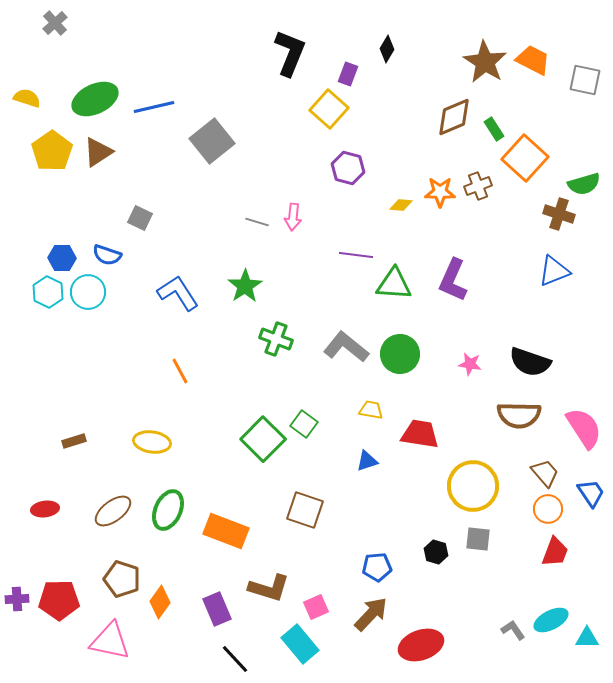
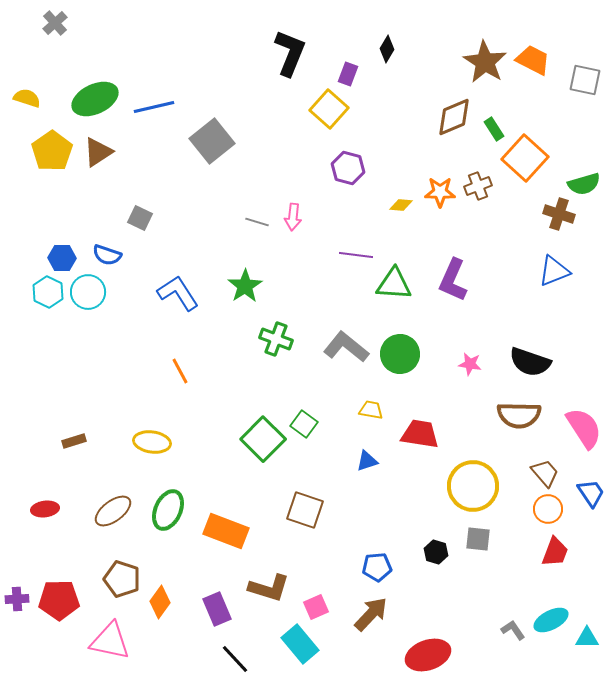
red ellipse at (421, 645): moved 7 px right, 10 px down
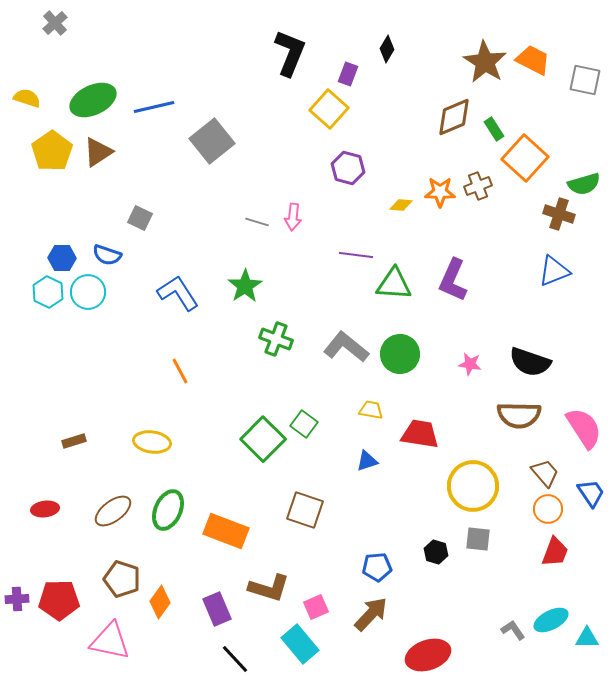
green ellipse at (95, 99): moved 2 px left, 1 px down
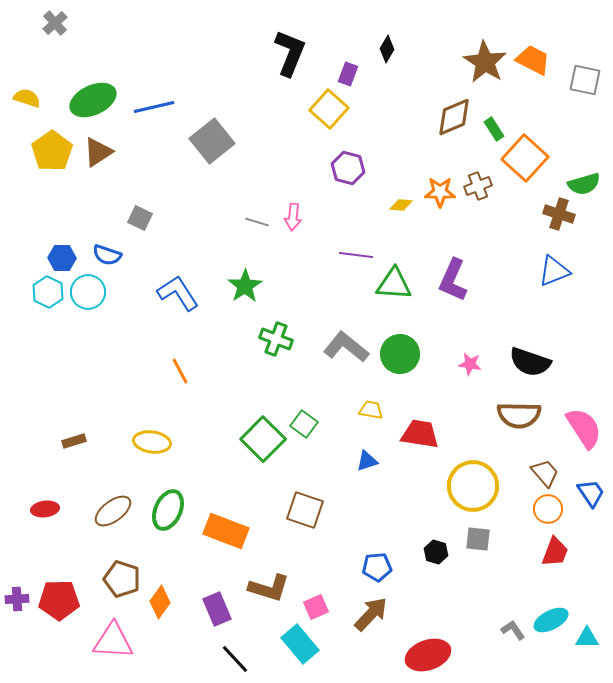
pink triangle at (110, 641): moved 3 px right; rotated 9 degrees counterclockwise
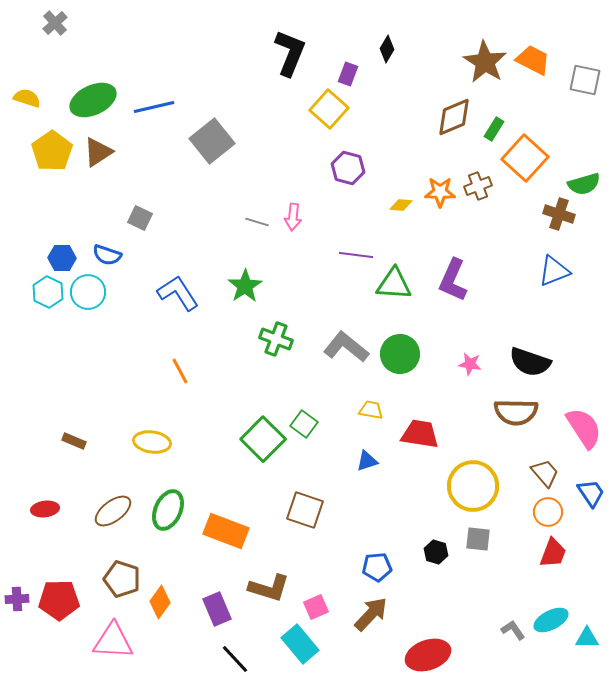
green rectangle at (494, 129): rotated 65 degrees clockwise
brown semicircle at (519, 415): moved 3 px left, 3 px up
brown rectangle at (74, 441): rotated 40 degrees clockwise
orange circle at (548, 509): moved 3 px down
red trapezoid at (555, 552): moved 2 px left, 1 px down
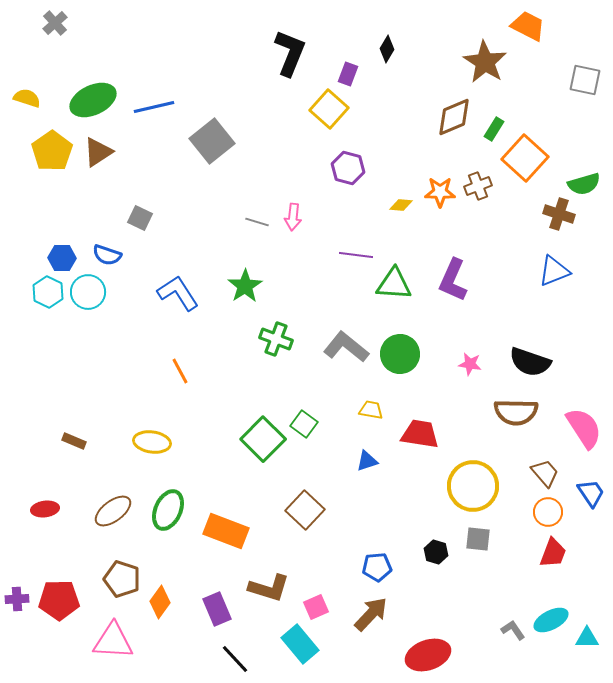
orange trapezoid at (533, 60): moved 5 px left, 34 px up
brown square at (305, 510): rotated 24 degrees clockwise
